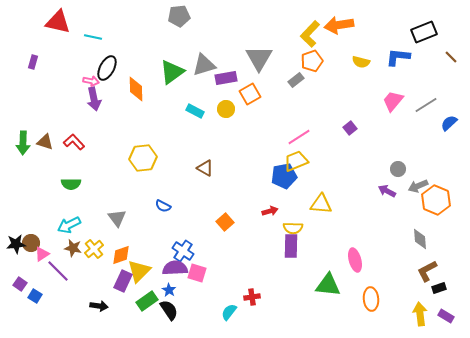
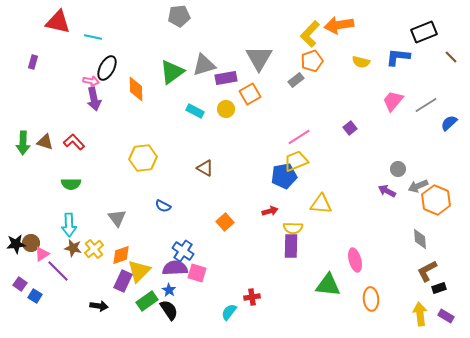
cyan arrow at (69, 225): rotated 65 degrees counterclockwise
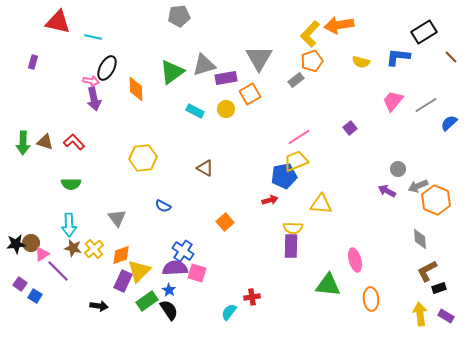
black rectangle at (424, 32): rotated 10 degrees counterclockwise
red arrow at (270, 211): moved 11 px up
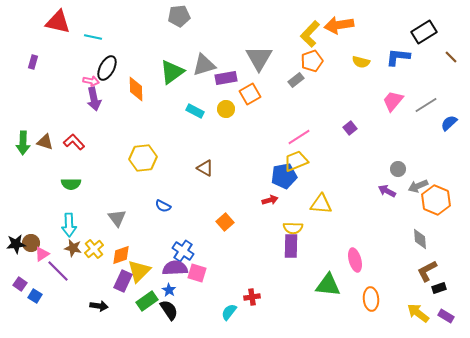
yellow arrow at (420, 314): moved 2 px left, 1 px up; rotated 45 degrees counterclockwise
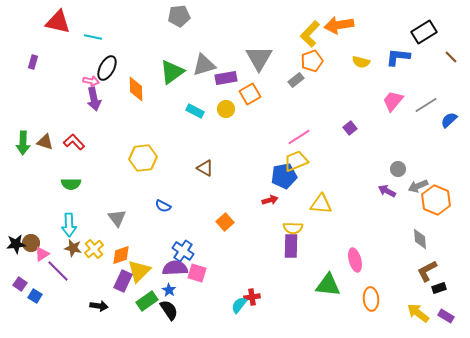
blue semicircle at (449, 123): moved 3 px up
cyan semicircle at (229, 312): moved 10 px right, 7 px up
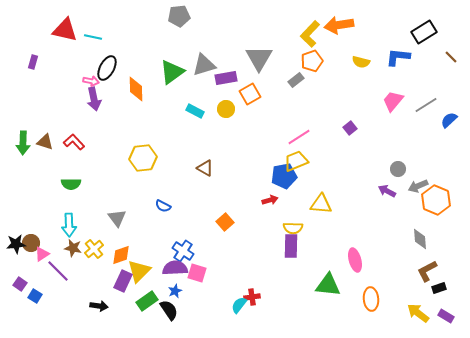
red triangle at (58, 22): moved 7 px right, 8 px down
blue star at (169, 290): moved 6 px right, 1 px down; rotated 16 degrees clockwise
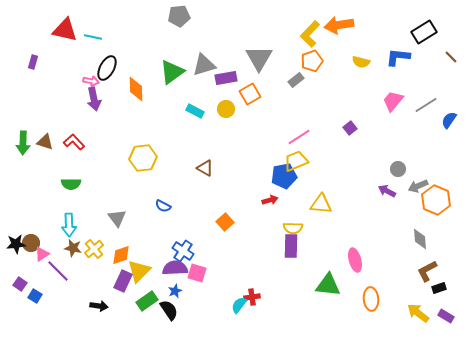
blue semicircle at (449, 120): rotated 12 degrees counterclockwise
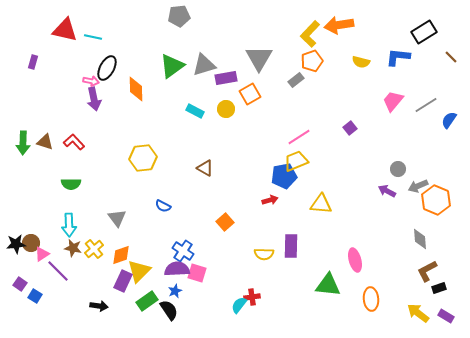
green triangle at (172, 72): moved 6 px up
yellow semicircle at (293, 228): moved 29 px left, 26 px down
purple semicircle at (175, 268): moved 2 px right, 1 px down
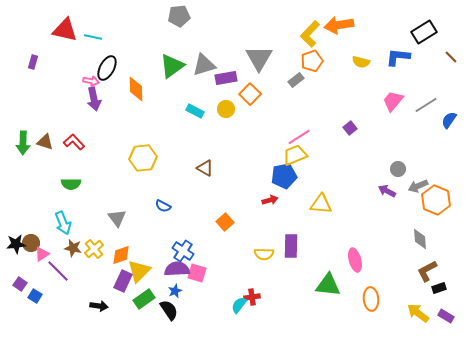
orange square at (250, 94): rotated 15 degrees counterclockwise
yellow trapezoid at (296, 161): moved 1 px left, 6 px up
cyan arrow at (69, 225): moved 6 px left, 2 px up; rotated 20 degrees counterclockwise
green rectangle at (147, 301): moved 3 px left, 2 px up
